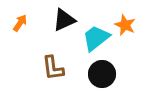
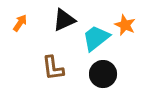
black circle: moved 1 px right
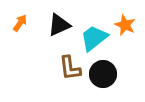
black triangle: moved 5 px left, 5 px down
cyan trapezoid: moved 2 px left
brown L-shape: moved 17 px right
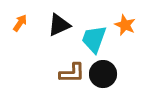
cyan trapezoid: moved 1 px down; rotated 32 degrees counterclockwise
brown L-shape: moved 2 px right, 5 px down; rotated 84 degrees counterclockwise
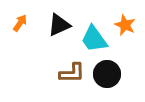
cyan trapezoid: rotated 56 degrees counterclockwise
black circle: moved 4 px right
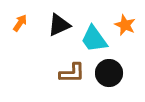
black circle: moved 2 px right, 1 px up
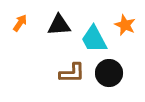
black triangle: rotated 20 degrees clockwise
cyan trapezoid: rotated 8 degrees clockwise
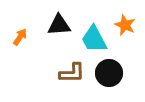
orange arrow: moved 14 px down
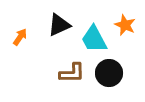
black triangle: rotated 20 degrees counterclockwise
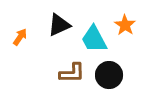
orange star: rotated 10 degrees clockwise
black circle: moved 2 px down
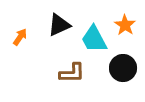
black circle: moved 14 px right, 7 px up
